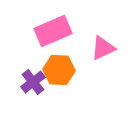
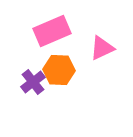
pink rectangle: moved 1 px left
pink triangle: moved 1 px left
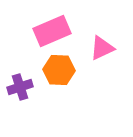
purple cross: moved 13 px left, 5 px down; rotated 20 degrees clockwise
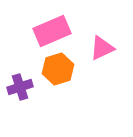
orange hexagon: moved 1 px left, 1 px up; rotated 20 degrees counterclockwise
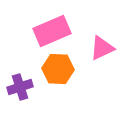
orange hexagon: rotated 20 degrees clockwise
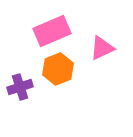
orange hexagon: rotated 24 degrees counterclockwise
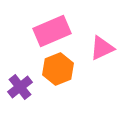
purple cross: rotated 20 degrees counterclockwise
